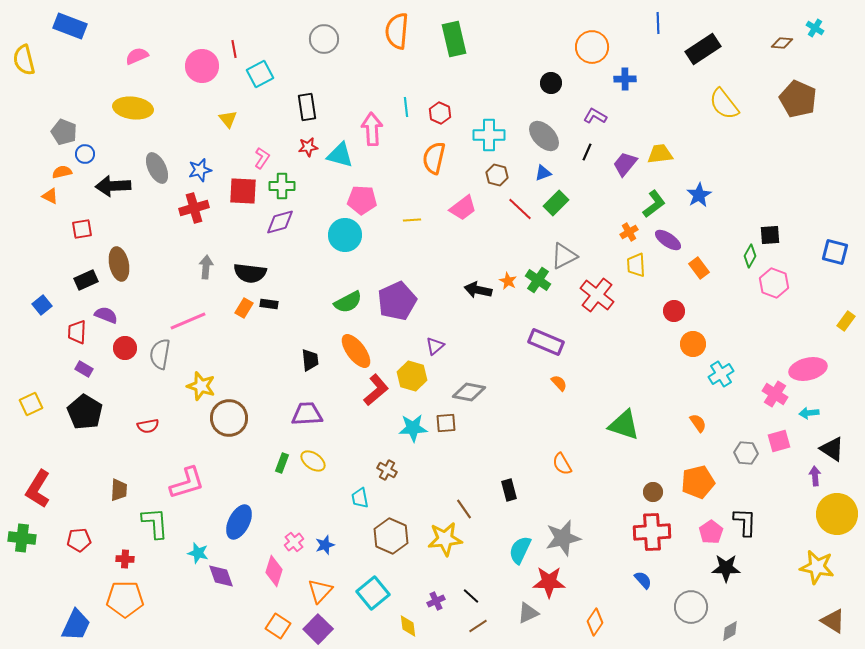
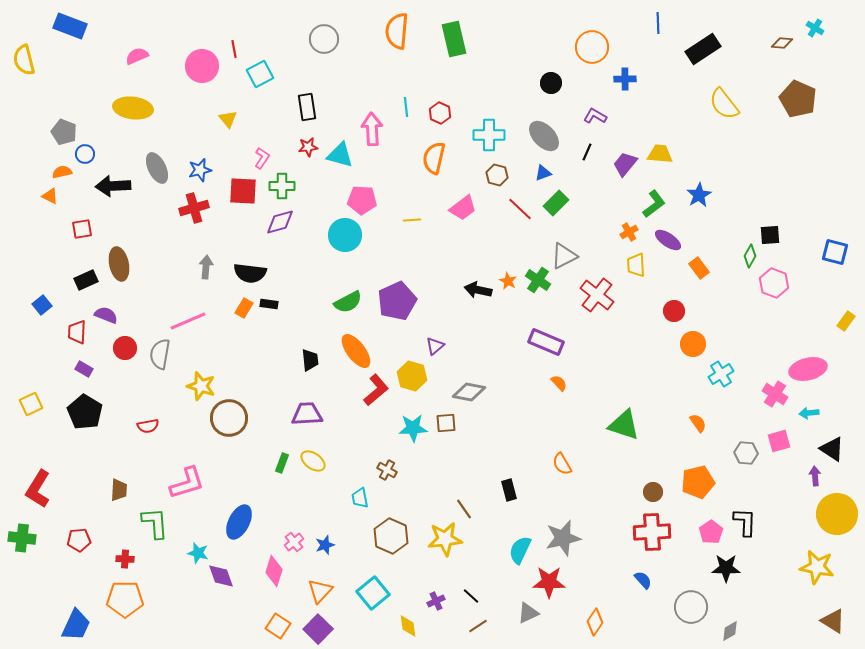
yellow trapezoid at (660, 154): rotated 12 degrees clockwise
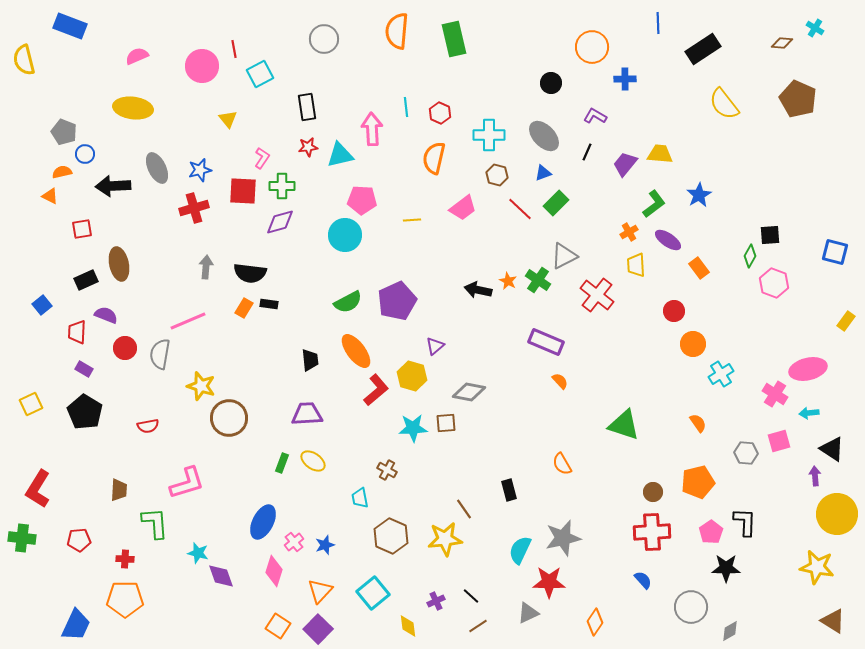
cyan triangle at (340, 155): rotated 28 degrees counterclockwise
orange semicircle at (559, 383): moved 1 px right, 2 px up
blue ellipse at (239, 522): moved 24 px right
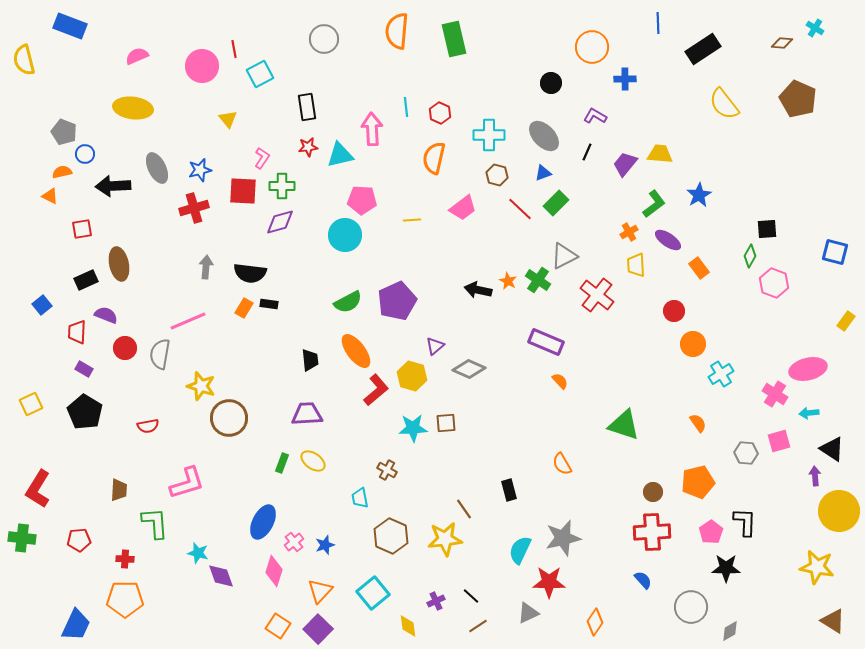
black square at (770, 235): moved 3 px left, 6 px up
gray diamond at (469, 392): moved 23 px up; rotated 12 degrees clockwise
yellow circle at (837, 514): moved 2 px right, 3 px up
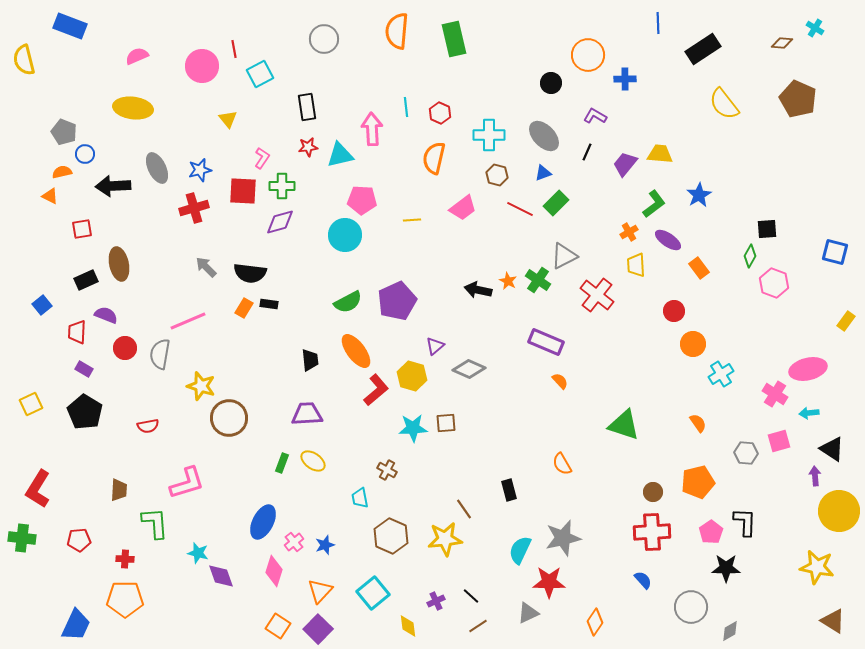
orange circle at (592, 47): moved 4 px left, 8 px down
red line at (520, 209): rotated 16 degrees counterclockwise
gray arrow at (206, 267): rotated 50 degrees counterclockwise
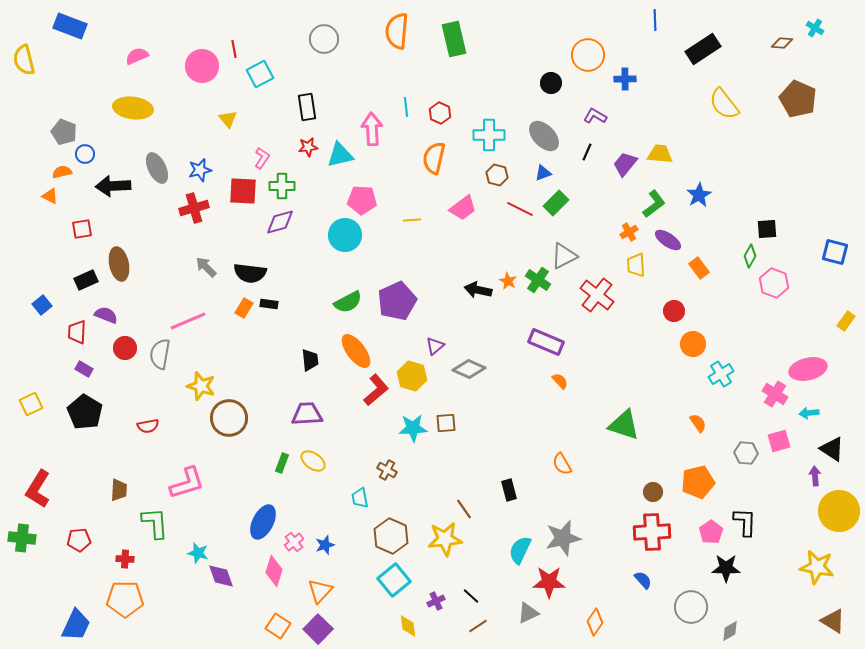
blue line at (658, 23): moved 3 px left, 3 px up
cyan square at (373, 593): moved 21 px right, 13 px up
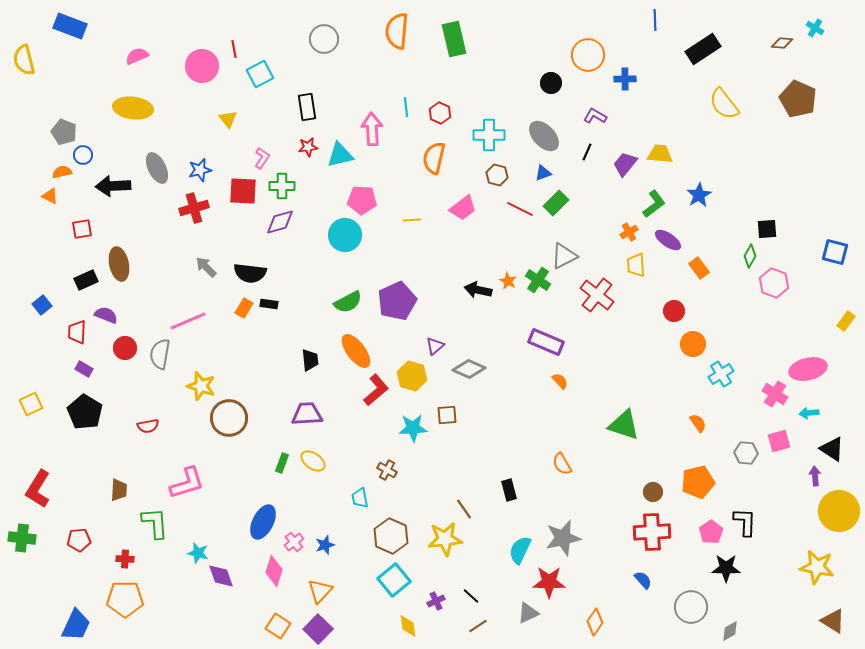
blue circle at (85, 154): moved 2 px left, 1 px down
brown square at (446, 423): moved 1 px right, 8 px up
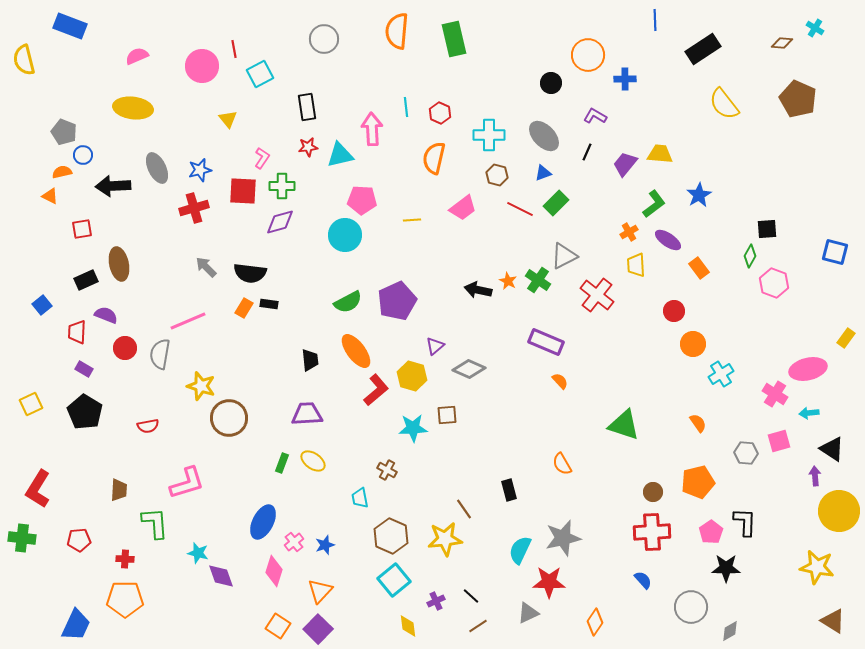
yellow rectangle at (846, 321): moved 17 px down
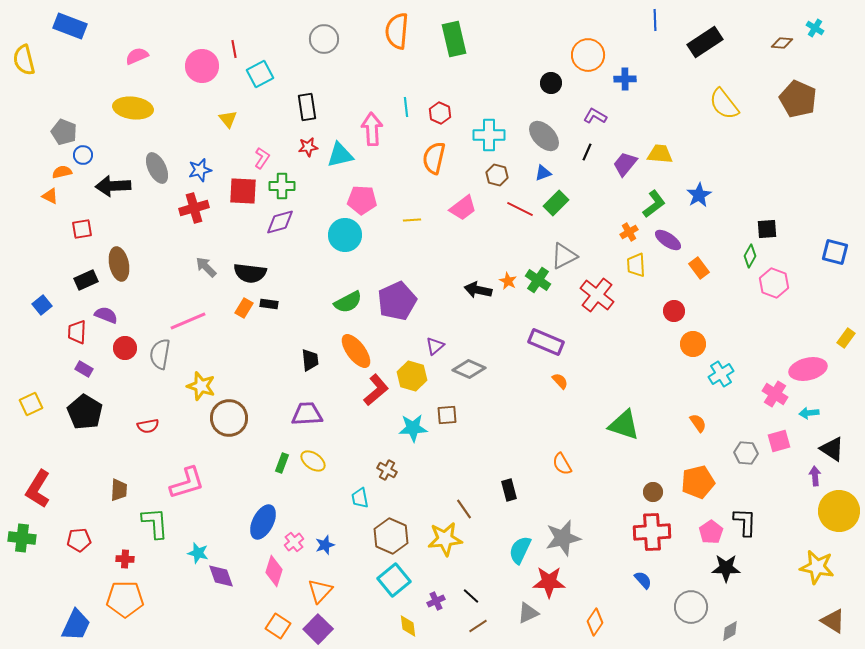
black rectangle at (703, 49): moved 2 px right, 7 px up
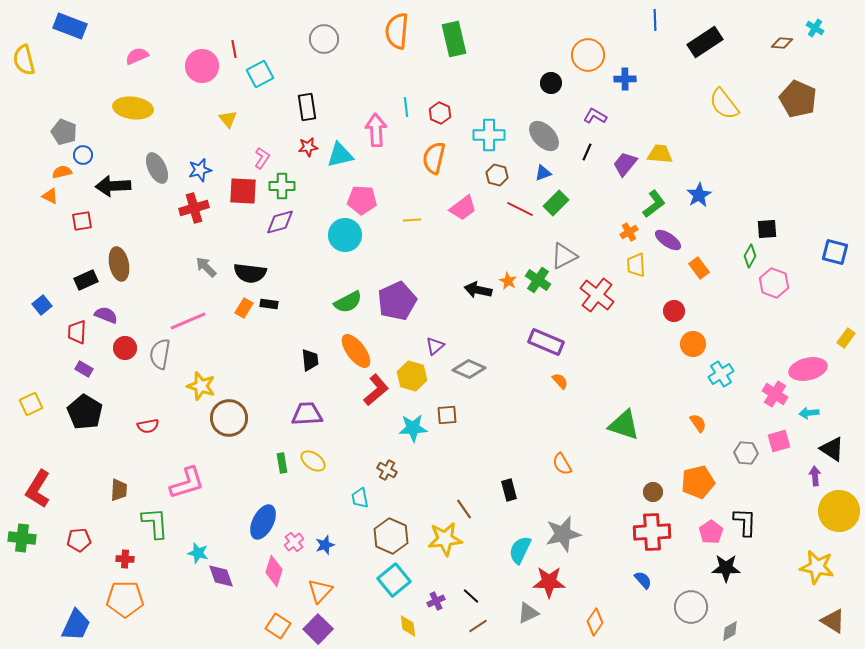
pink arrow at (372, 129): moved 4 px right, 1 px down
red square at (82, 229): moved 8 px up
green rectangle at (282, 463): rotated 30 degrees counterclockwise
gray star at (563, 538): moved 4 px up
